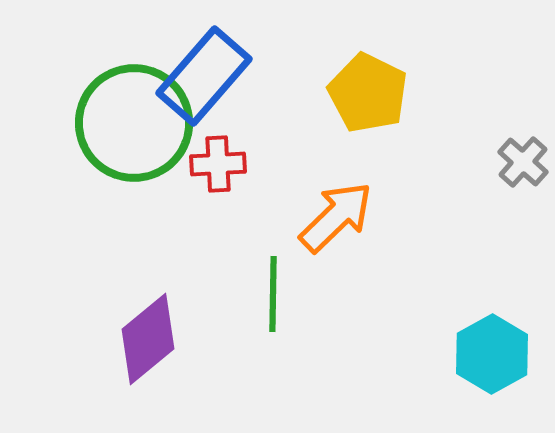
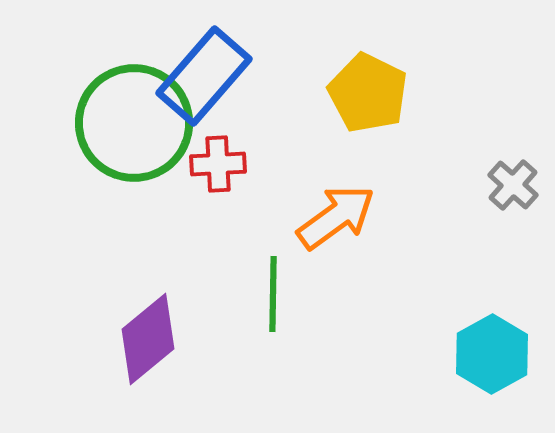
gray cross: moved 10 px left, 23 px down
orange arrow: rotated 8 degrees clockwise
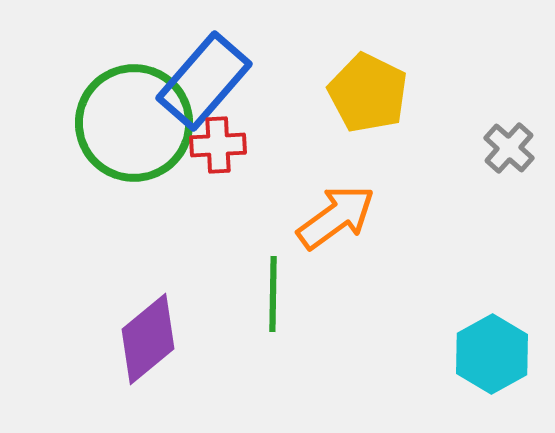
blue rectangle: moved 5 px down
red cross: moved 19 px up
gray cross: moved 4 px left, 37 px up
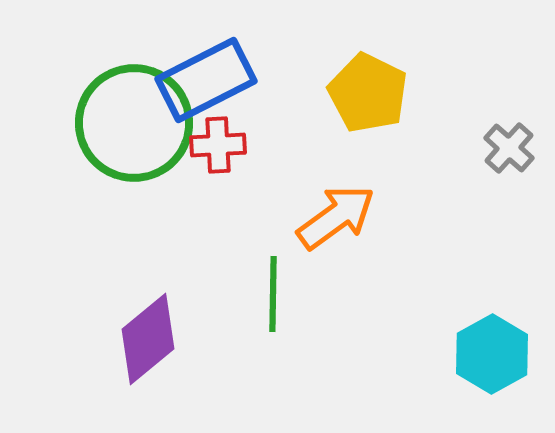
blue rectangle: moved 2 px right, 1 px up; rotated 22 degrees clockwise
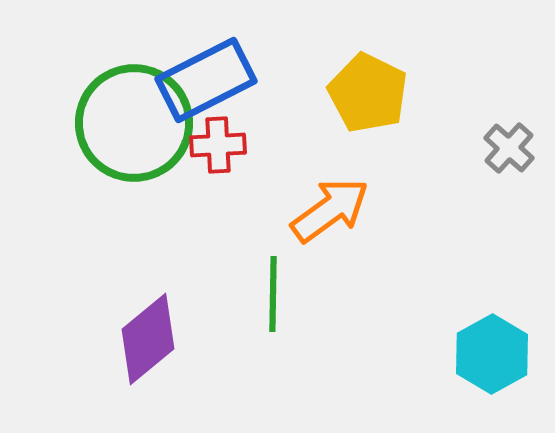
orange arrow: moved 6 px left, 7 px up
